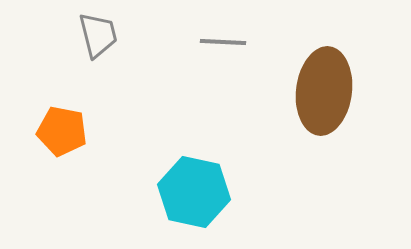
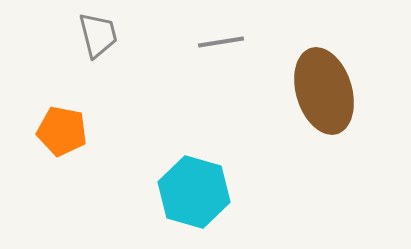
gray line: moved 2 px left; rotated 12 degrees counterclockwise
brown ellipse: rotated 24 degrees counterclockwise
cyan hexagon: rotated 4 degrees clockwise
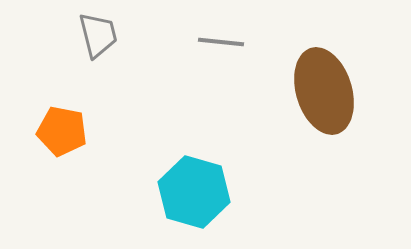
gray line: rotated 15 degrees clockwise
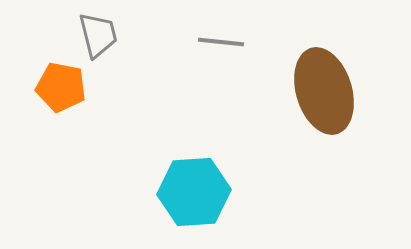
orange pentagon: moved 1 px left, 44 px up
cyan hexagon: rotated 20 degrees counterclockwise
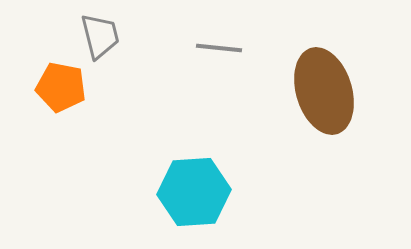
gray trapezoid: moved 2 px right, 1 px down
gray line: moved 2 px left, 6 px down
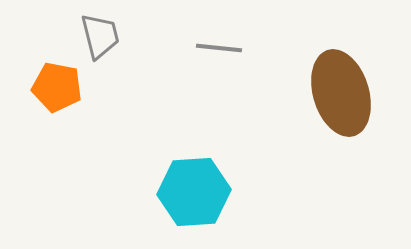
orange pentagon: moved 4 px left
brown ellipse: moved 17 px right, 2 px down
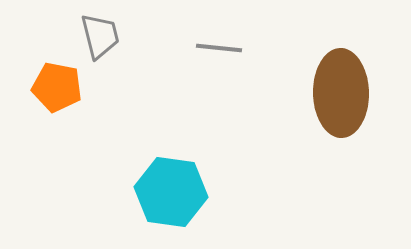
brown ellipse: rotated 16 degrees clockwise
cyan hexagon: moved 23 px left; rotated 12 degrees clockwise
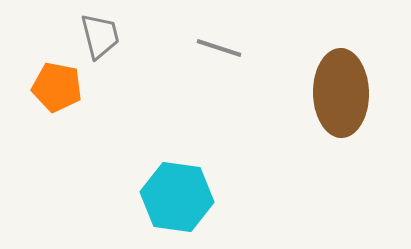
gray line: rotated 12 degrees clockwise
cyan hexagon: moved 6 px right, 5 px down
